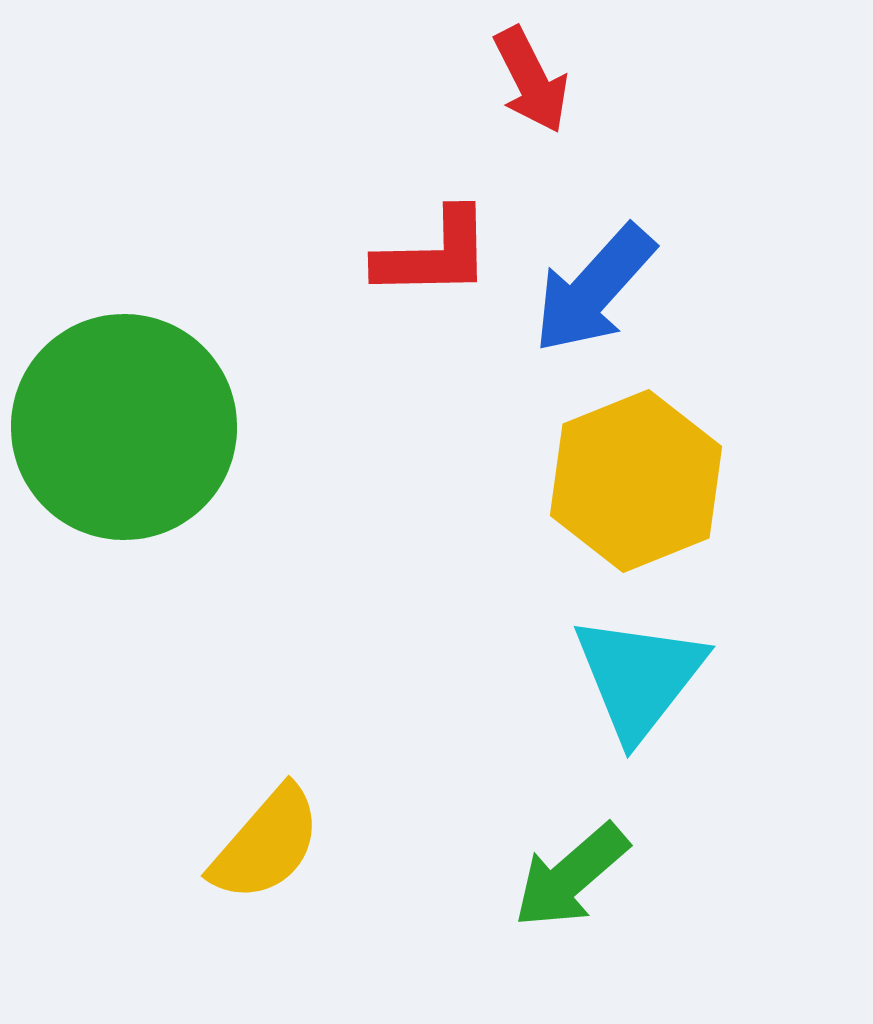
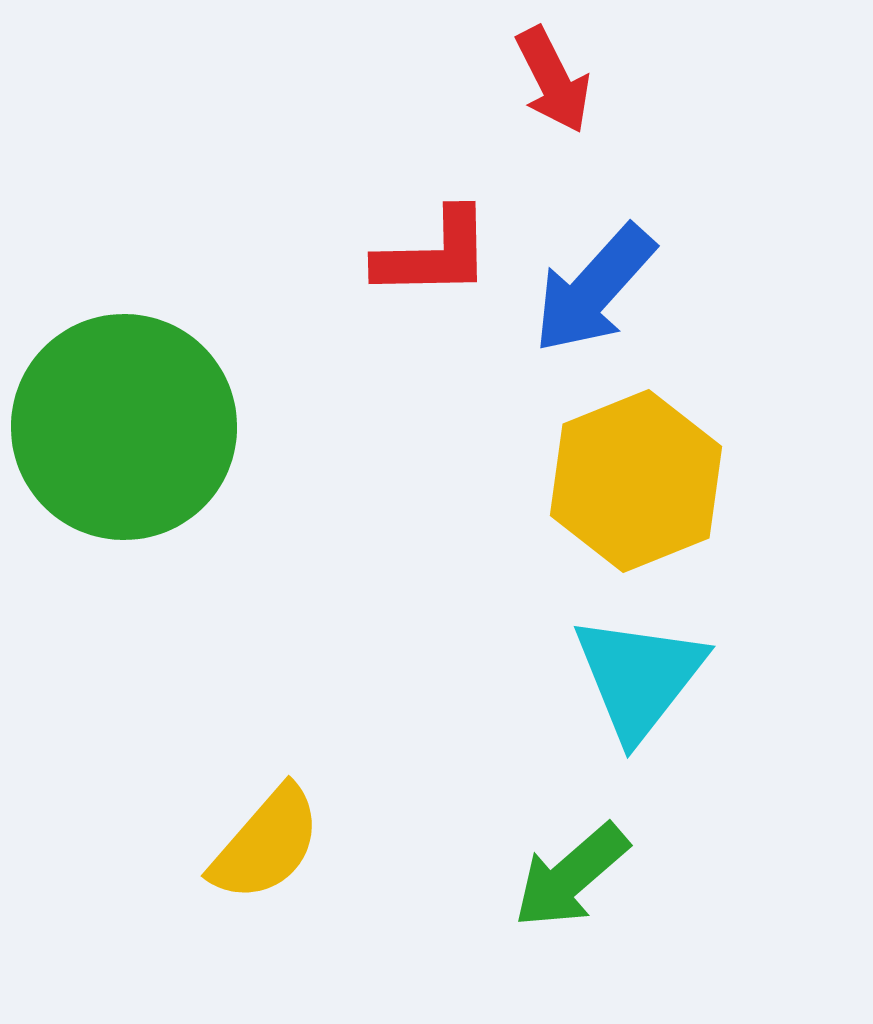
red arrow: moved 22 px right
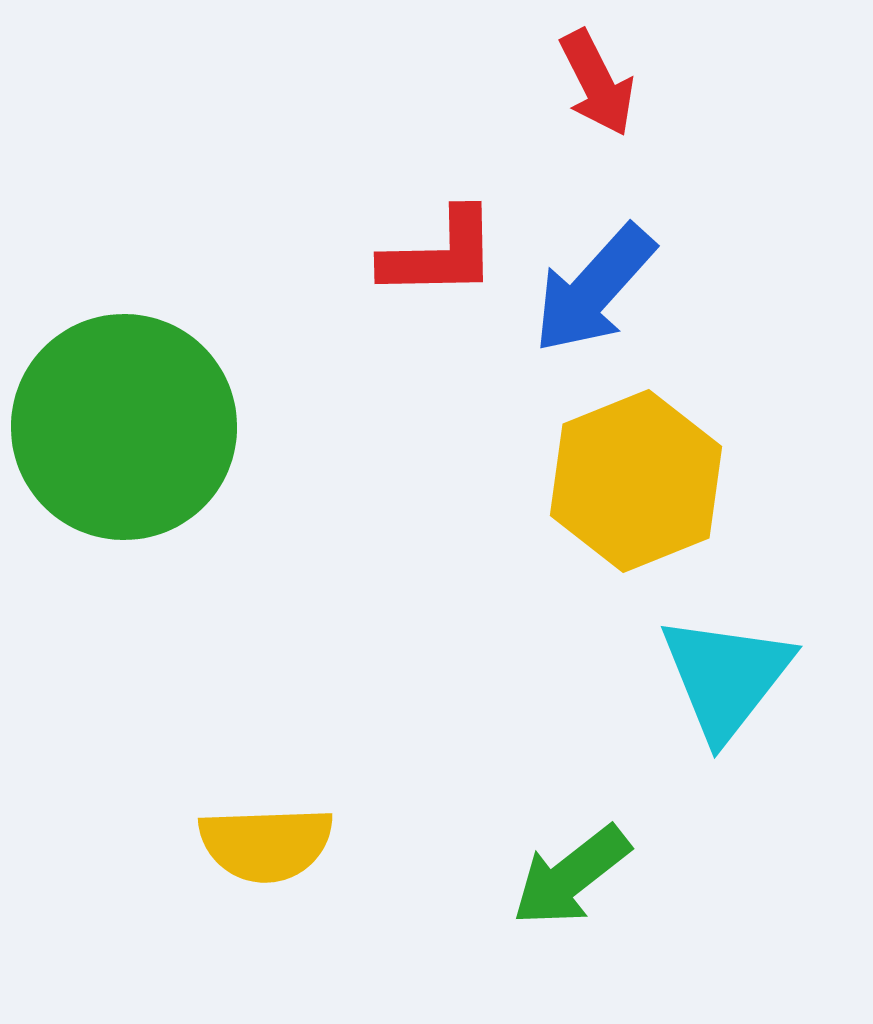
red arrow: moved 44 px right, 3 px down
red L-shape: moved 6 px right
cyan triangle: moved 87 px right
yellow semicircle: rotated 47 degrees clockwise
green arrow: rotated 3 degrees clockwise
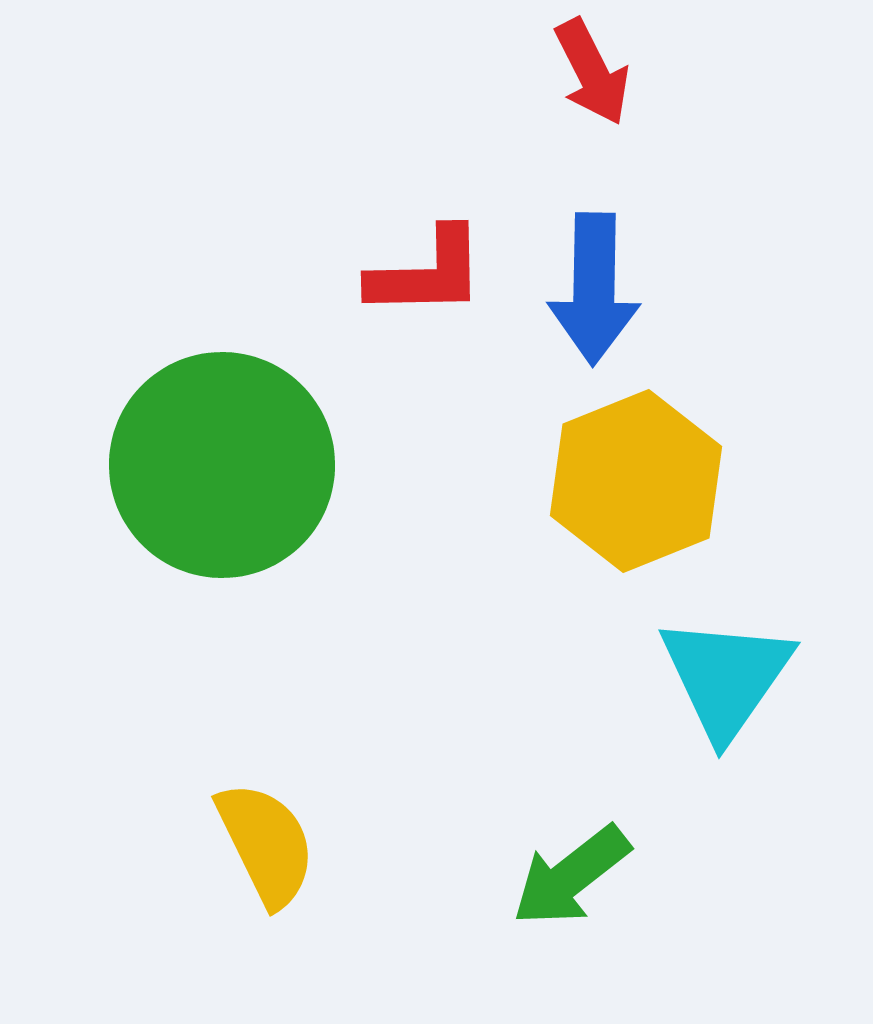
red arrow: moved 5 px left, 11 px up
red L-shape: moved 13 px left, 19 px down
blue arrow: rotated 41 degrees counterclockwise
green circle: moved 98 px right, 38 px down
cyan triangle: rotated 3 degrees counterclockwise
yellow semicircle: rotated 114 degrees counterclockwise
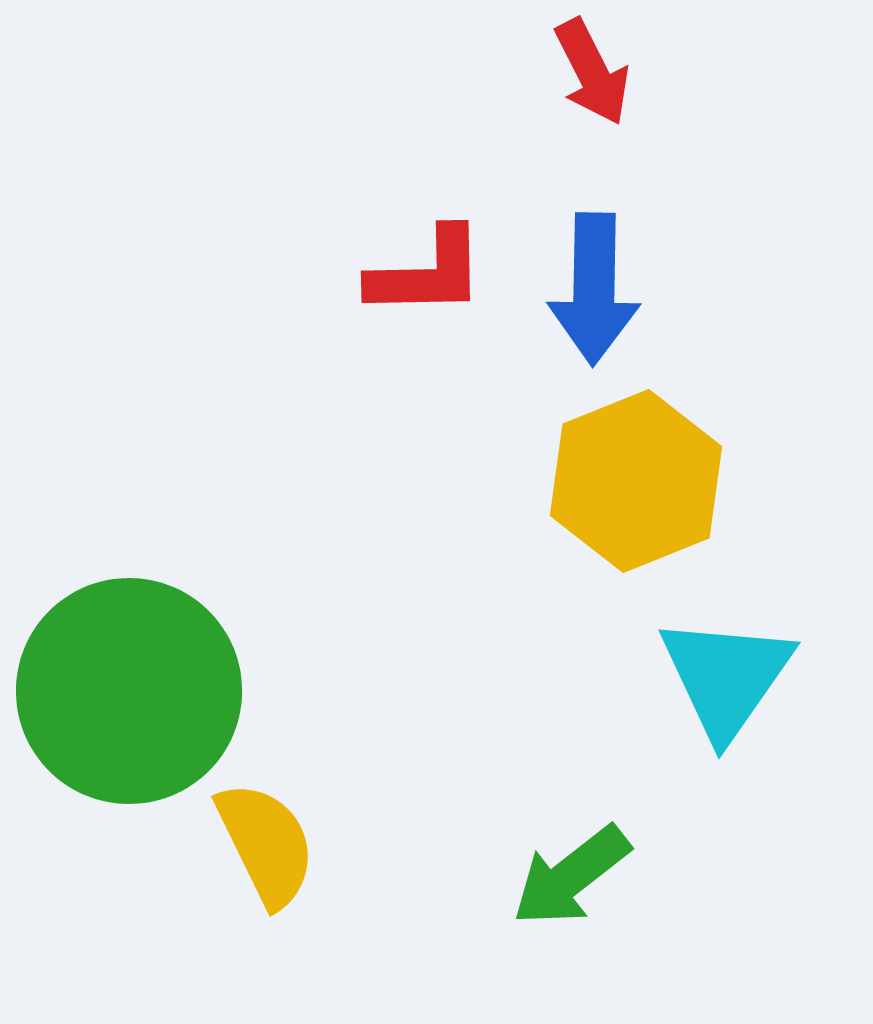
green circle: moved 93 px left, 226 px down
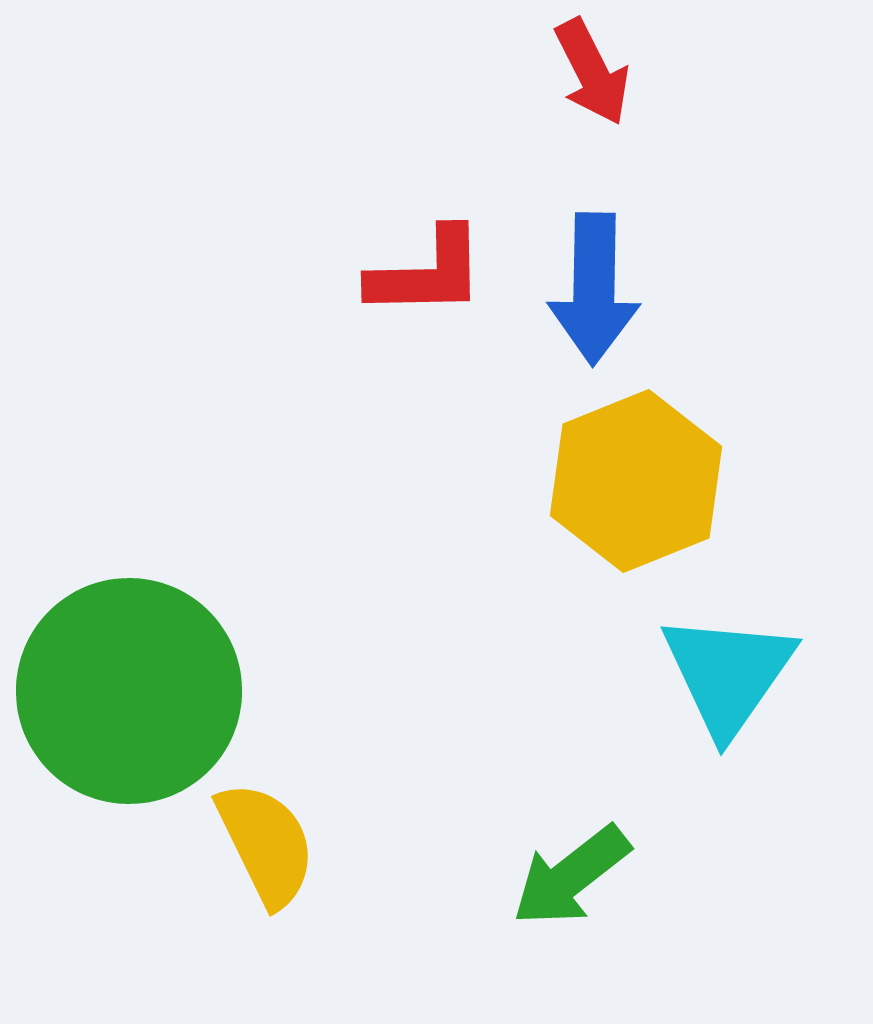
cyan triangle: moved 2 px right, 3 px up
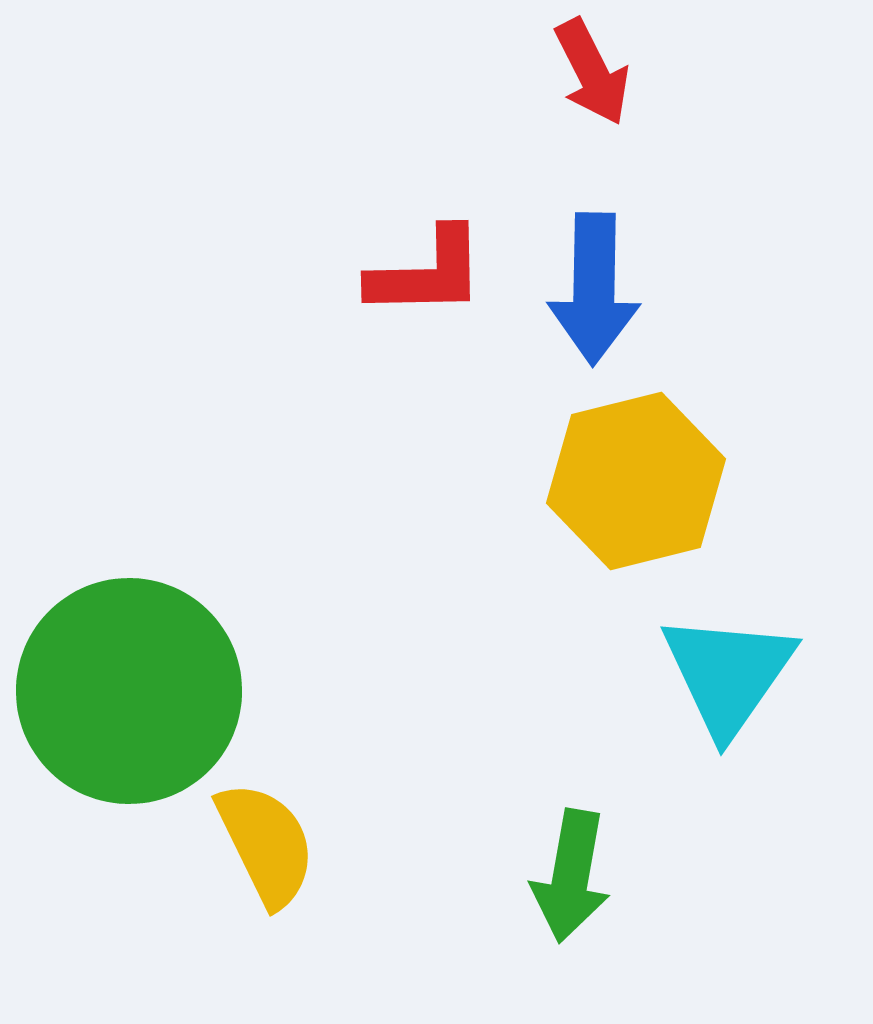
yellow hexagon: rotated 8 degrees clockwise
green arrow: rotated 42 degrees counterclockwise
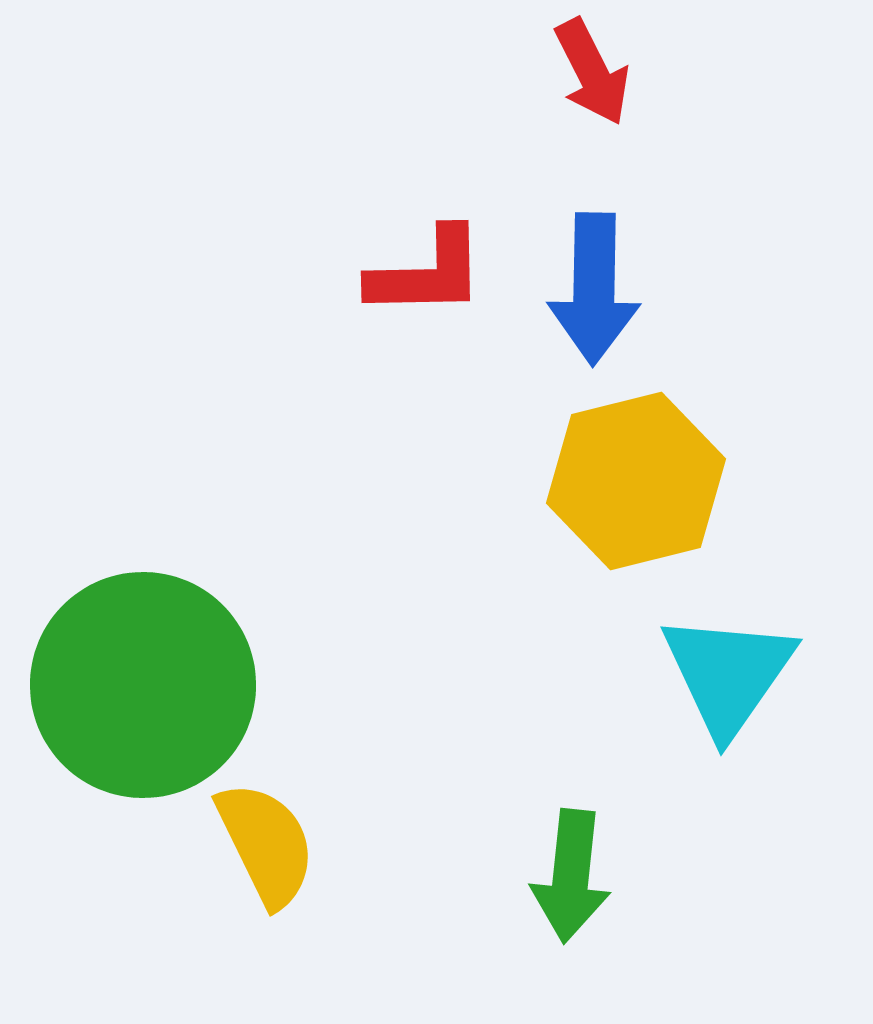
green circle: moved 14 px right, 6 px up
green arrow: rotated 4 degrees counterclockwise
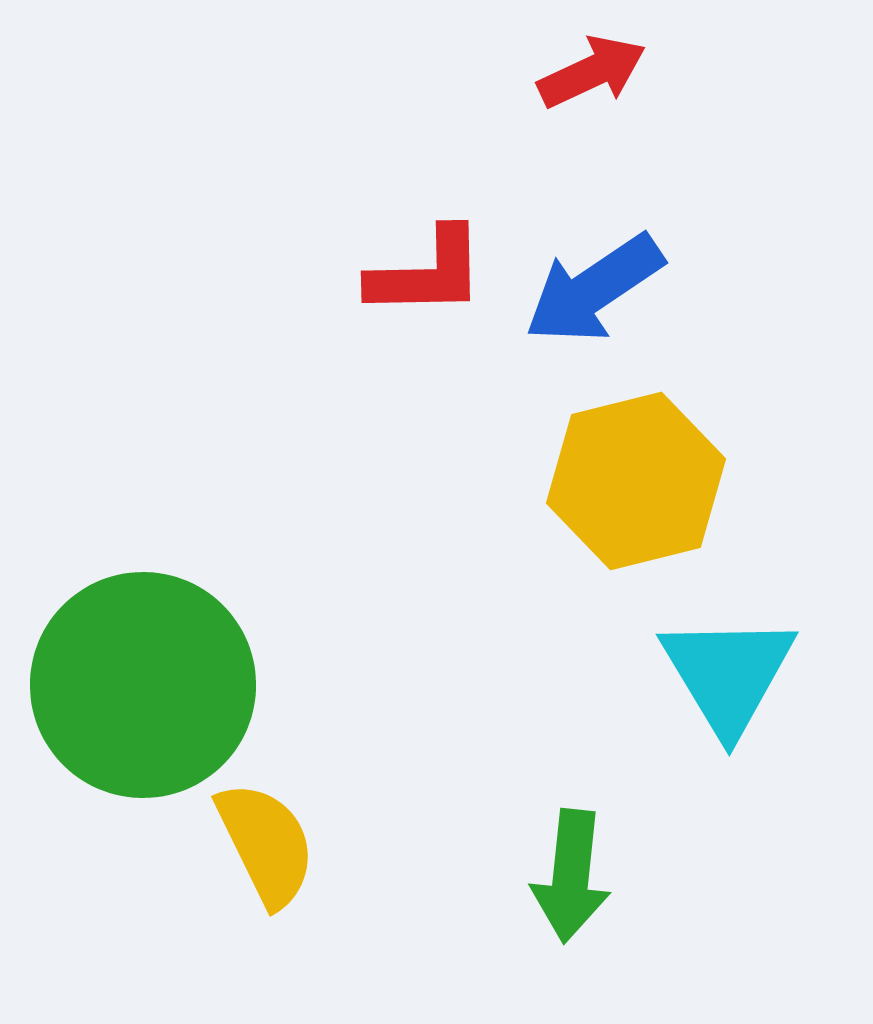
red arrow: rotated 88 degrees counterclockwise
blue arrow: rotated 55 degrees clockwise
cyan triangle: rotated 6 degrees counterclockwise
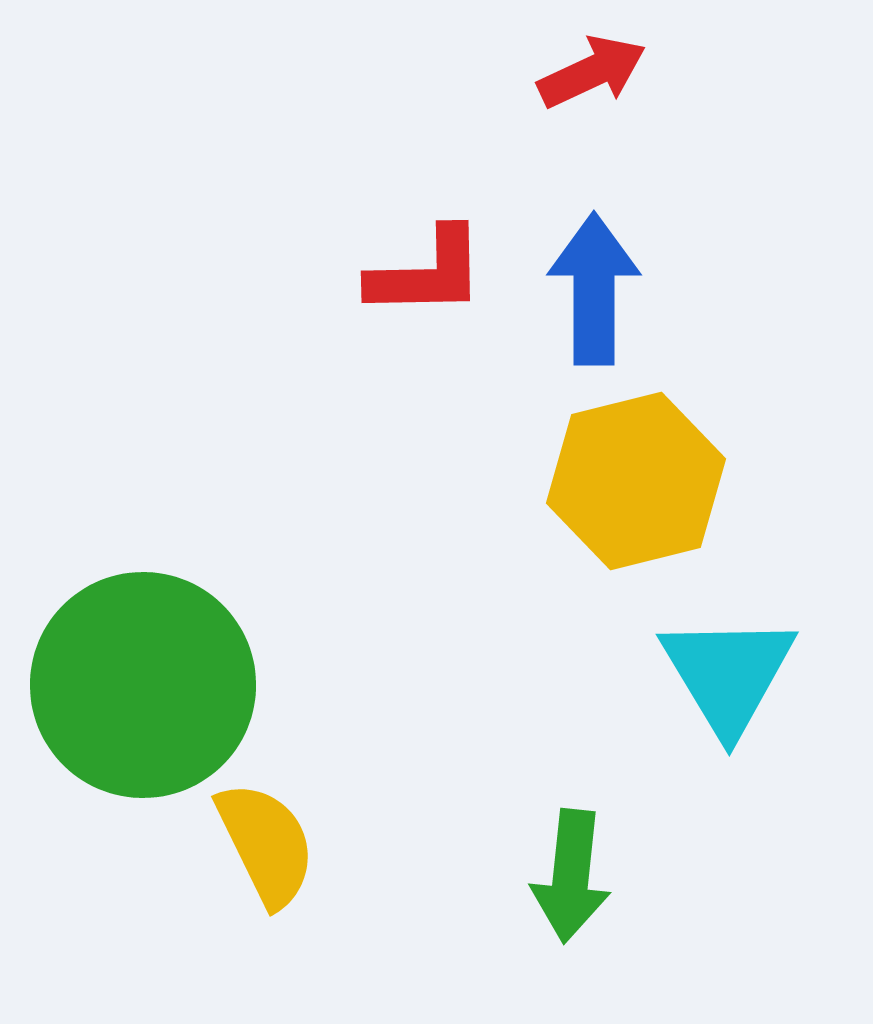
blue arrow: rotated 124 degrees clockwise
